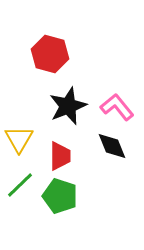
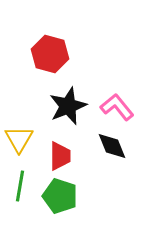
green line: moved 1 px down; rotated 36 degrees counterclockwise
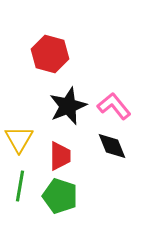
pink L-shape: moved 3 px left, 1 px up
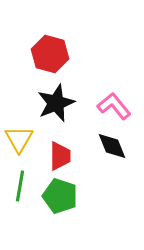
black star: moved 12 px left, 3 px up
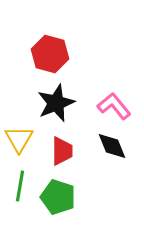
red trapezoid: moved 2 px right, 5 px up
green pentagon: moved 2 px left, 1 px down
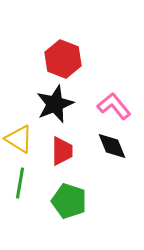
red hexagon: moved 13 px right, 5 px down; rotated 6 degrees clockwise
black star: moved 1 px left, 1 px down
yellow triangle: rotated 28 degrees counterclockwise
green line: moved 3 px up
green pentagon: moved 11 px right, 4 px down
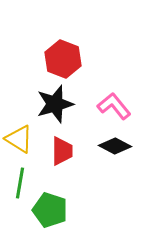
black star: rotated 6 degrees clockwise
black diamond: moved 3 px right; rotated 40 degrees counterclockwise
green pentagon: moved 19 px left, 9 px down
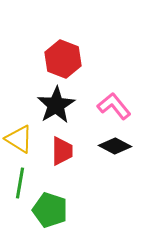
black star: moved 1 px right, 1 px down; rotated 15 degrees counterclockwise
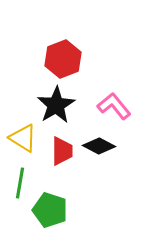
red hexagon: rotated 18 degrees clockwise
yellow triangle: moved 4 px right, 1 px up
black diamond: moved 16 px left
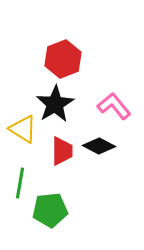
black star: moved 1 px left, 1 px up
yellow triangle: moved 9 px up
green pentagon: rotated 24 degrees counterclockwise
